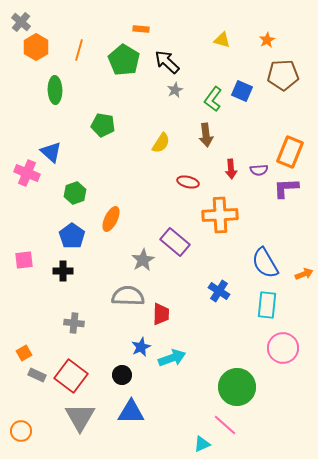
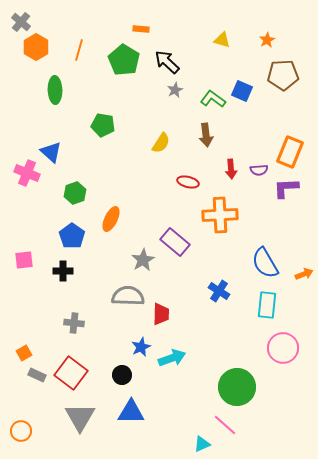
green L-shape at (213, 99): rotated 90 degrees clockwise
red square at (71, 376): moved 3 px up
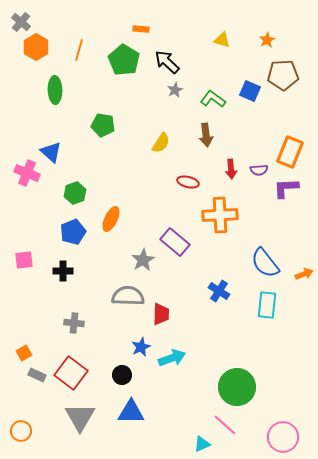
blue square at (242, 91): moved 8 px right
blue pentagon at (72, 236): moved 1 px right, 4 px up; rotated 15 degrees clockwise
blue semicircle at (265, 263): rotated 8 degrees counterclockwise
pink circle at (283, 348): moved 89 px down
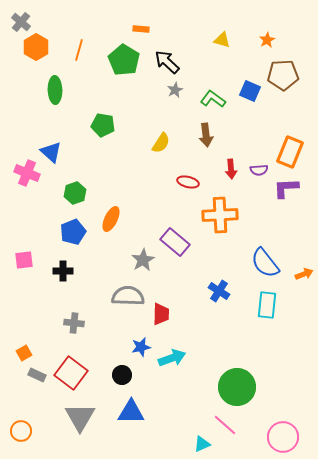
blue star at (141, 347): rotated 12 degrees clockwise
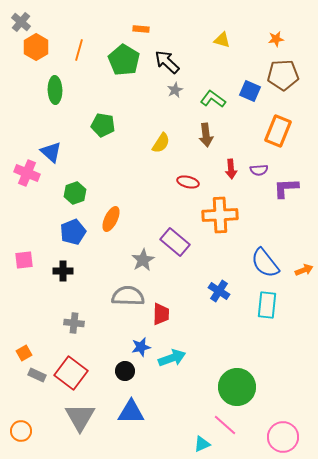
orange star at (267, 40): moved 9 px right, 1 px up; rotated 21 degrees clockwise
orange rectangle at (290, 152): moved 12 px left, 21 px up
orange arrow at (304, 274): moved 4 px up
black circle at (122, 375): moved 3 px right, 4 px up
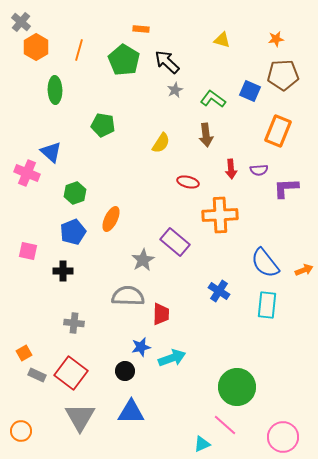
pink square at (24, 260): moved 4 px right, 9 px up; rotated 18 degrees clockwise
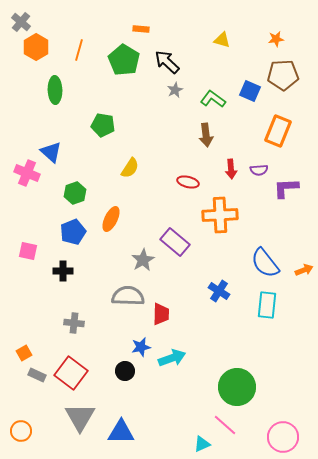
yellow semicircle at (161, 143): moved 31 px left, 25 px down
blue triangle at (131, 412): moved 10 px left, 20 px down
